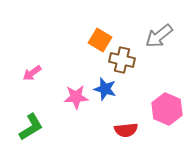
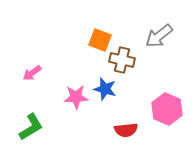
orange square: rotated 10 degrees counterclockwise
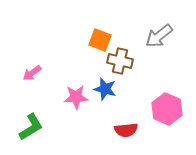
brown cross: moved 2 px left, 1 px down
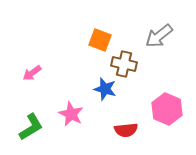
brown cross: moved 4 px right, 3 px down
pink star: moved 5 px left, 17 px down; rotated 30 degrees clockwise
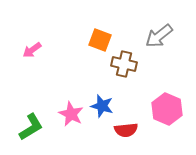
pink arrow: moved 23 px up
blue star: moved 3 px left, 17 px down
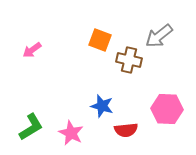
brown cross: moved 5 px right, 4 px up
pink hexagon: rotated 20 degrees counterclockwise
pink star: moved 19 px down
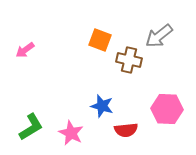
pink arrow: moved 7 px left
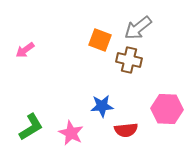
gray arrow: moved 21 px left, 8 px up
blue star: rotated 20 degrees counterclockwise
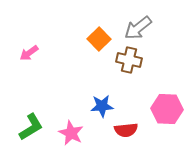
orange square: moved 1 px left, 1 px up; rotated 25 degrees clockwise
pink arrow: moved 4 px right, 3 px down
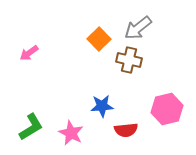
pink hexagon: rotated 16 degrees counterclockwise
